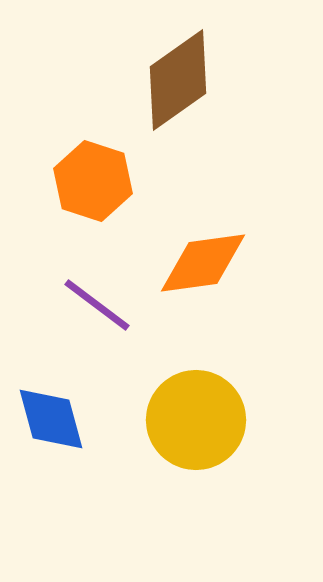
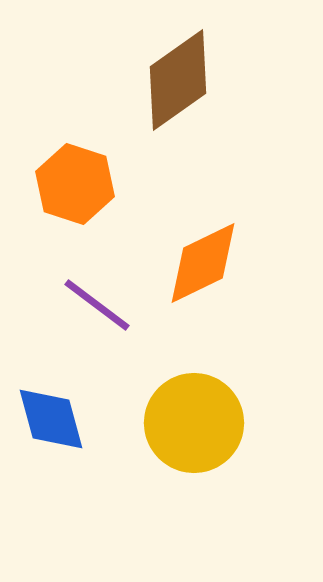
orange hexagon: moved 18 px left, 3 px down
orange diamond: rotated 18 degrees counterclockwise
yellow circle: moved 2 px left, 3 px down
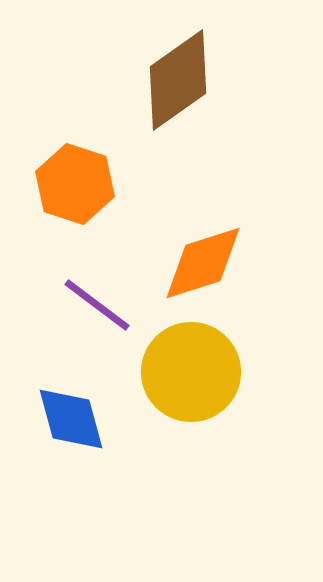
orange diamond: rotated 8 degrees clockwise
blue diamond: moved 20 px right
yellow circle: moved 3 px left, 51 px up
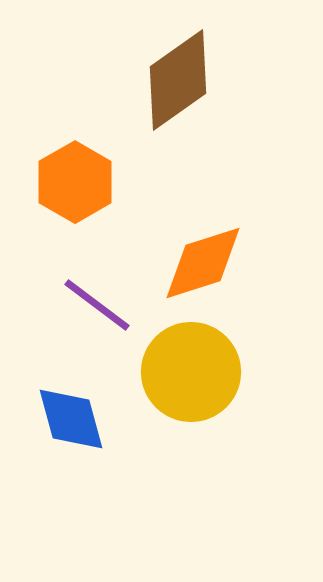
orange hexagon: moved 2 px up; rotated 12 degrees clockwise
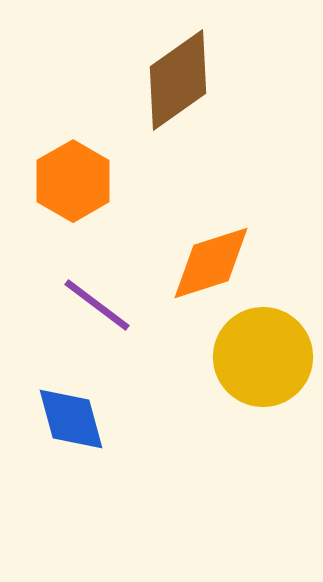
orange hexagon: moved 2 px left, 1 px up
orange diamond: moved 8 px right
yellow circle: moved 72 px right, 15 px up
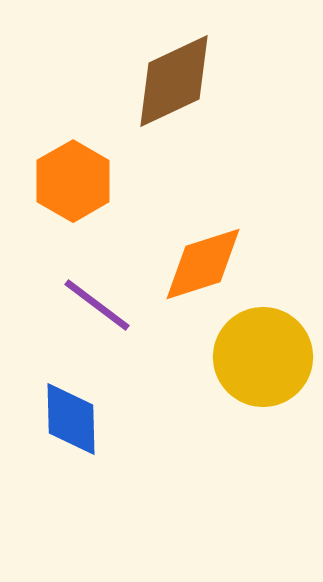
brown diamond: moved 4 px left, 1 px down; rotated 10 degrees clockwise
orange diamond: moved 8 px left, 1 px down
blue diamond: rotated 14 degrees clockwise
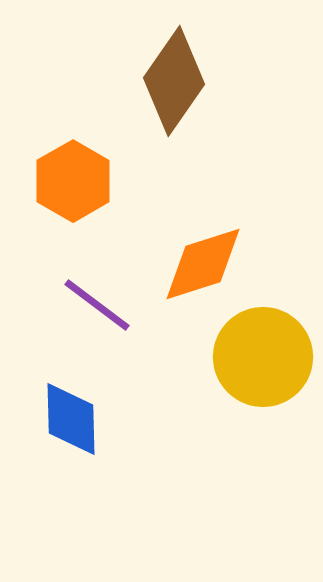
brown diamond: rotated 30 degrees counterclockwise
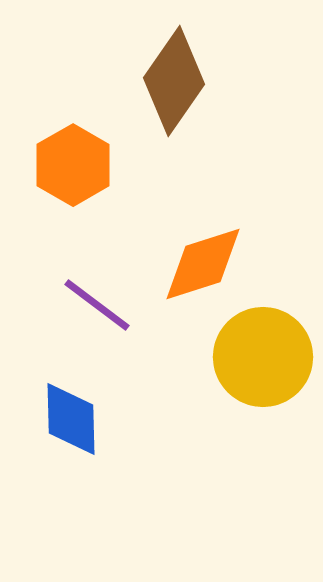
orange hexagon: moved 16 px up
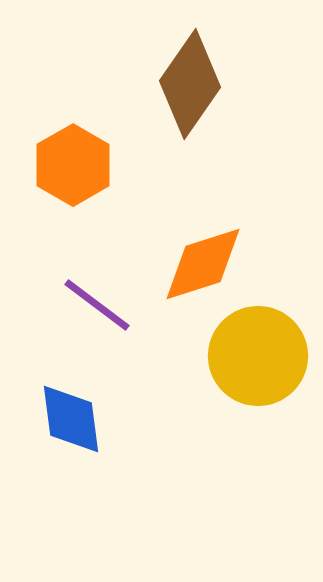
brown diamond: moved 16 px right, 3 px down
yellow circle: moved 5 px left, 1 px up
blue diamond: rotated 6 degrees counterclockwise
